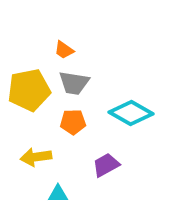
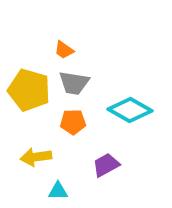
yellow pentagon: rotated 27 degrees clockwise
cyan diamond: moved 1 px left, 3 px up
cyan triangle: moved 3 px up
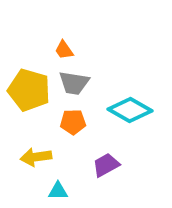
orange trapezoid: rotated 20 degrees clockwise
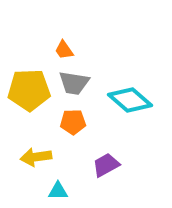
yellow pentagon: rotated 18 degrees counterclockwise
cyan diamond: moved 10 px up; rotated 12 degrees clockwise
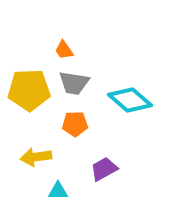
orange pentagon: moved 2 px right, 2 px down
purple trapezoid: moved 2 px left, 4 px down
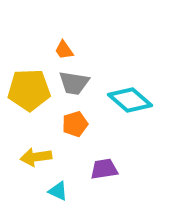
orange pentagon: rotated 15 degrees counterclockwise
purple trapezoid: rotated 20 degrees clockwise
cyan triangle: rotated 25 degrees clockwise
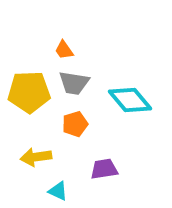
yellow pentagon: moved 2 px down
cyan diamond: rotated 9 degrees clockwise
